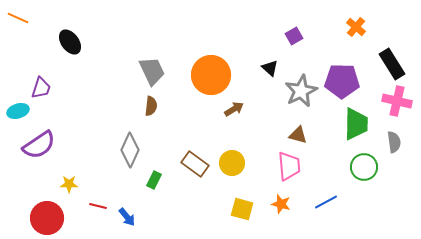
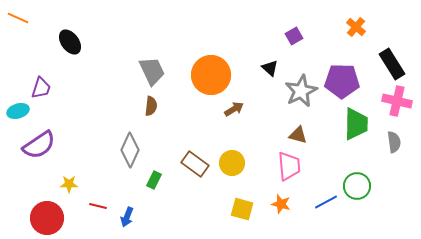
green circle: moved 7 px left, 19 px down
blue arrow: rotated 60 degrees clockwise
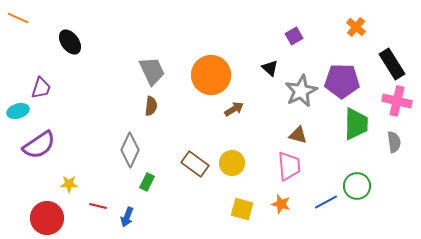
green rectangle: moved 7 px left, 2 px down
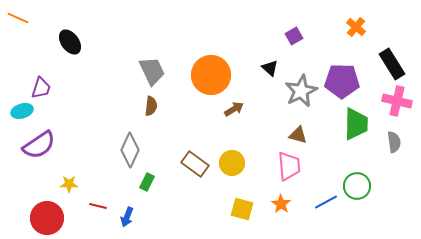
cyan ellipse: moved 4 px right
orange star: rotated 18 degrees clockwise
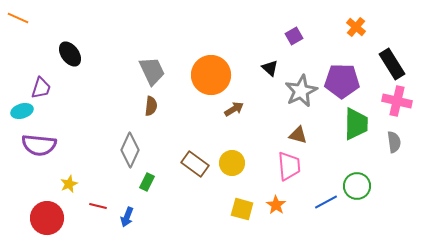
black ellipse: moved 12 px down
purple semicircle: rotated 40 degrees clockwise
yellow star: rotated 24 degrees counterclockwise
orange star: moved 5 px left, 1 px down
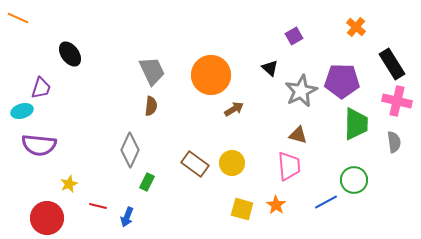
green circle: moved 3 px left, 6 px up
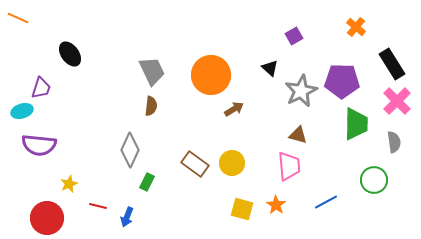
pink cross: rotated 32 degrees clockwise
green circle: moved 20 px right
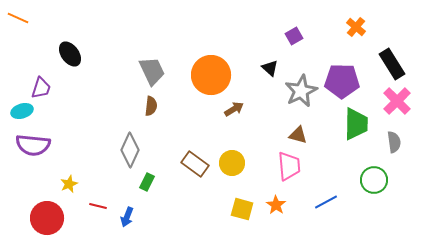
purple semicircle: moved 6 px left
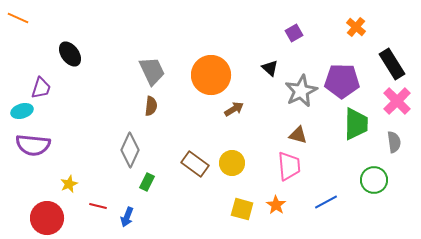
purple square: moved 3 px up
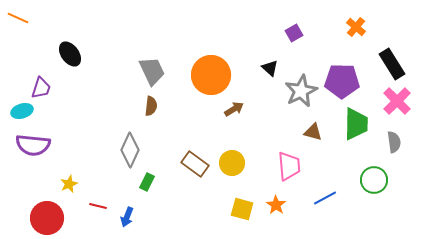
brown triangle: moved 15 px right, 3 px up
blue line: moved 1 px left, 4 px up
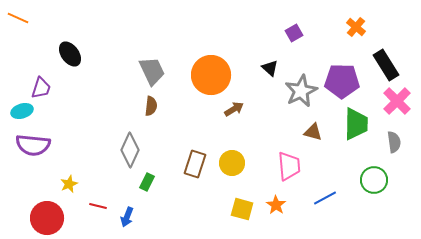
black rectangle: moved 6 px left, 1 px down
brown rectangle: rotated 72 degrees clockwise
